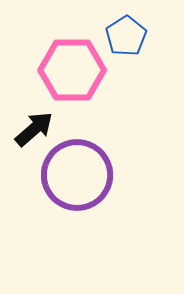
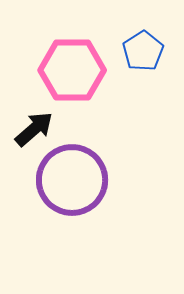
blue pentagon: moved 17 px right, 15 px down
purple circle: moved 5 px left, 5 px down
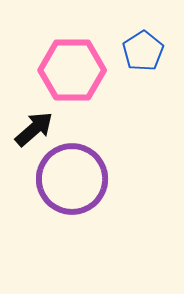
purple circle: moved 1 px up
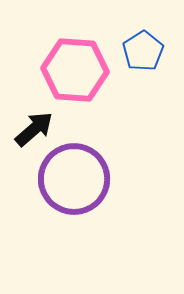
pink hexagon: moved 3 px right; rotated 4 degrees clockwise
purple circle: moved 2 px right
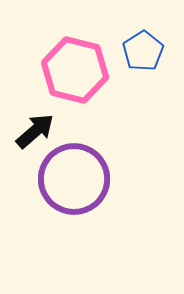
pink hexagon: rotated 10 degrees clockwise
black arrow: moved 1 px right, 2 px down
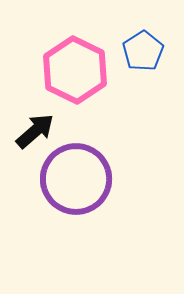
pink hexagon: rotated 12 degrees clockwise
purple circle: moved 2 px right
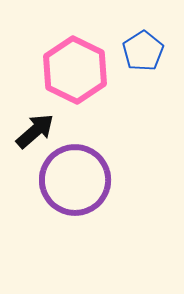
purple circle: moved 1 px left, 1 px down
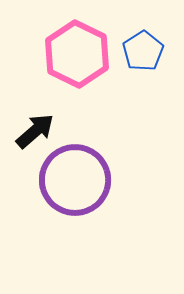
pink hexagon: moved 2 px right, 16 px up
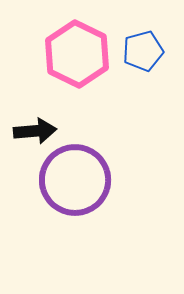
blue pentagon: rotated 18 degrees clockwise
black arrow: rotated 36 degrees clockwise
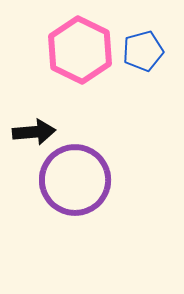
pink hexagon: moved 3 px right, 4 px up
black arrow: moved 1 px left, 1 px down
